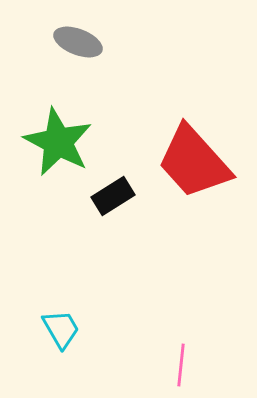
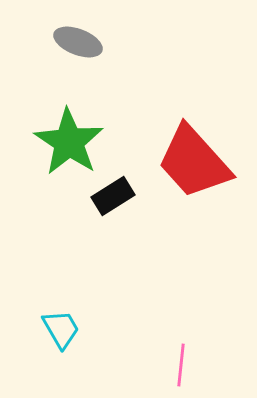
green star: moved 11 px right; rotated 6 degrees clockwise
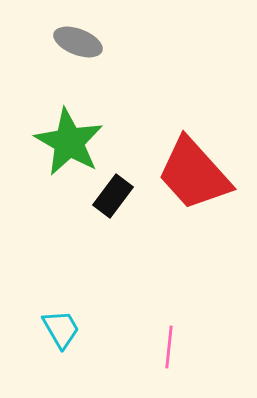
green star: rotated 4 degrees counterclockwise
red trapezoid: moved 12 px down
black rectangle: rotated 21 degrees counterclockwise
pink line: moved 12 px left, 18 px up
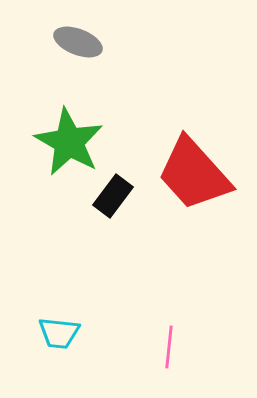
cyan trapezoid: moved 2 px left, 4 px down; rotated 126 degrees clockwise
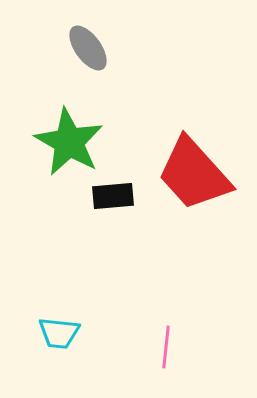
gray ellipse: moved 10 px right, 6 px down; rotated 33 degrees clockwise
black rectangle: rotated 48 degrees clockwise
pink line: moved 3 px left
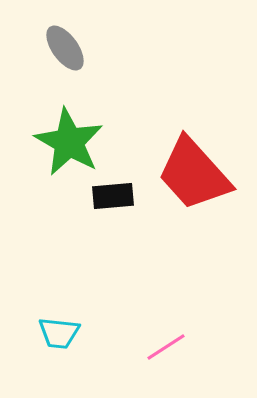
gray ellipse: moved 23 px left
pink line: rotated 51 degrees clockwise
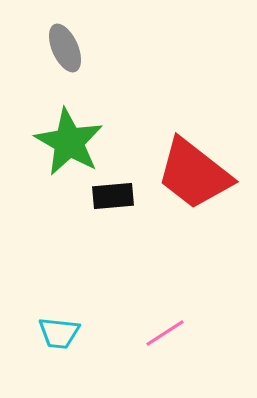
gray ellipse: rotated 12 degrees clockwise
red trapezoid: rotated 10 degrees counterclockwise
pink line: moved 1 px left, 14 px up
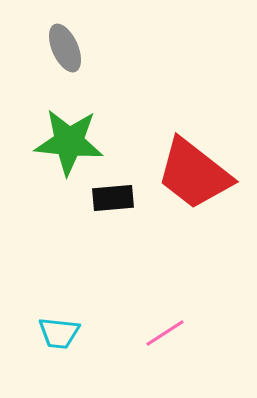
green star: rotated 24 degrees counterclockwise
black rectangle: moved 2 px down
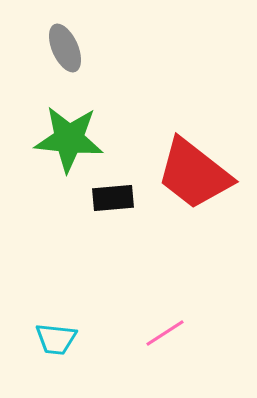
green star: moved 3 px up
cyan trapezoid: moved 3 px left, 6 px down
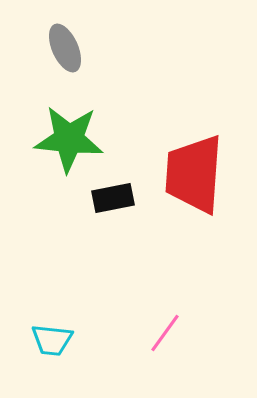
red trapezoid: rotated 56 degrees clockwise
black rectangle: rotated 6 degrees counterclockwise
pink line: rotated 21 degrees counterclockwise
cyan trapezoid: moved 4 px left, 1 px down
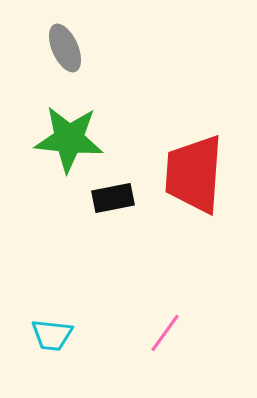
cyan trapezoid: moved 5 px up
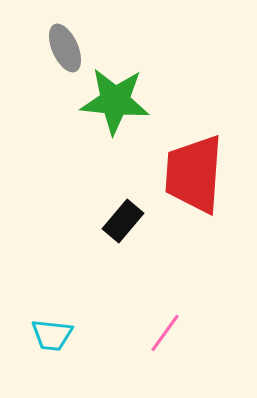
green star: moved 46 px right, 38 px up
black rectangle: moved 10 px right, 23 px down; rotated 39 degrees counterclockwise
